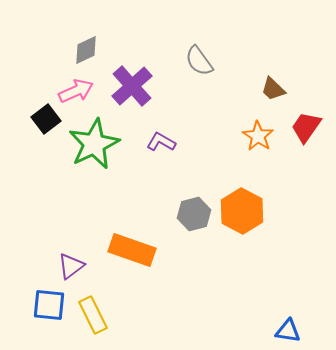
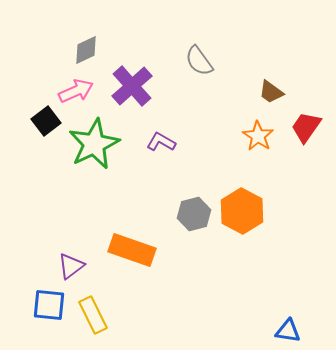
brown trapezoid: moved 2 px left, 3 px down; rotated 8 degrees counterclockwise
black square: moved 2 px down
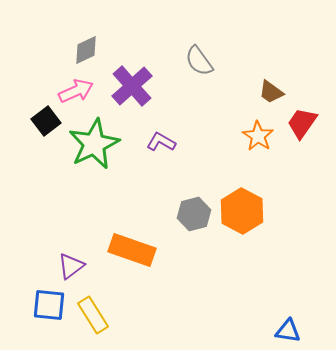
red trapezoid: moved 4 px left, 4 px up
yellow rectangle: rotated 6 degrees counterclockwise
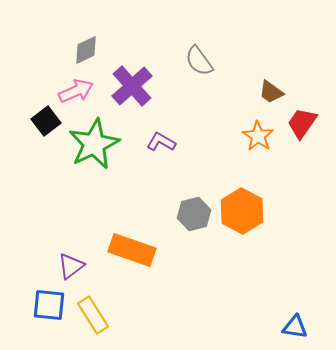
blue triangle: moved 7 px right, 4 px up
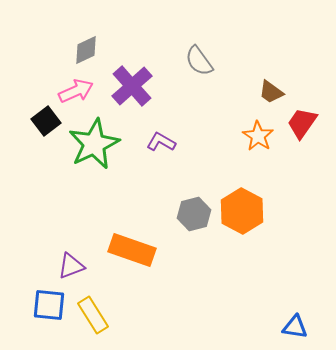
purple triangle: rotated 16 degrees clockwise
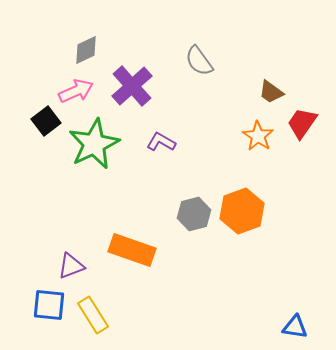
orange hexagon: rotated 12 degrees clockwise
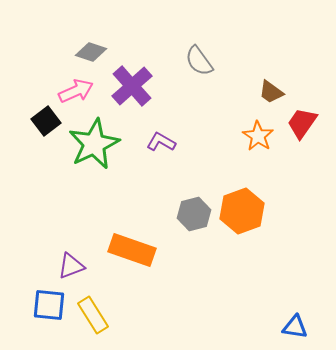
gray diamond: moved 5 px right, 2 px down; rotated 44 degrees clockwise
